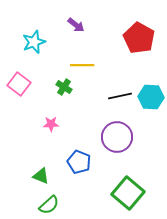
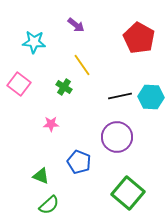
cyan star: rotated 25 degrees clockwise
yellow line: rotated 55 degrees clockwise
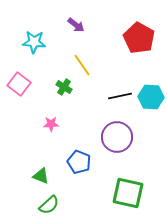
green square: rotated 28 degrees counterclockwise
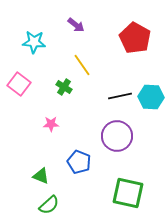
red pentagon: moved 4 px left
purple circle: moved 1 px up
